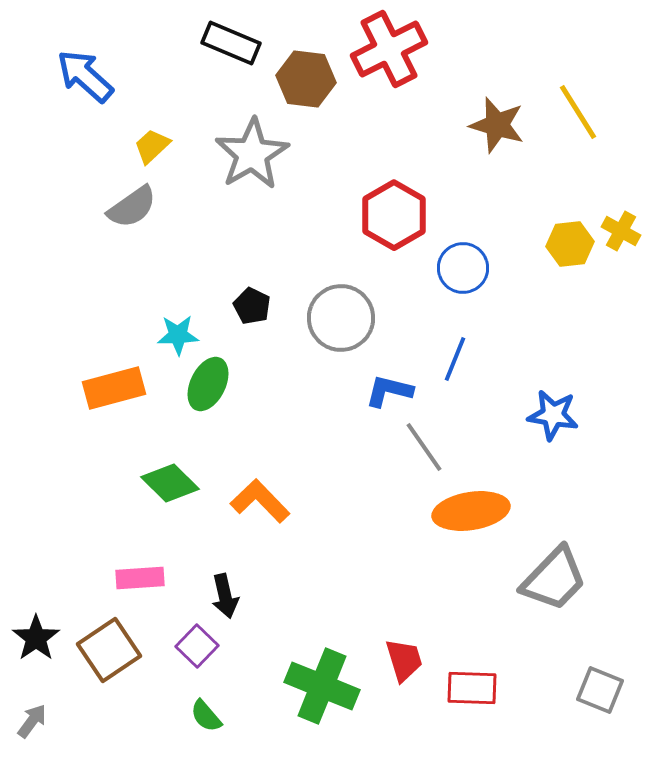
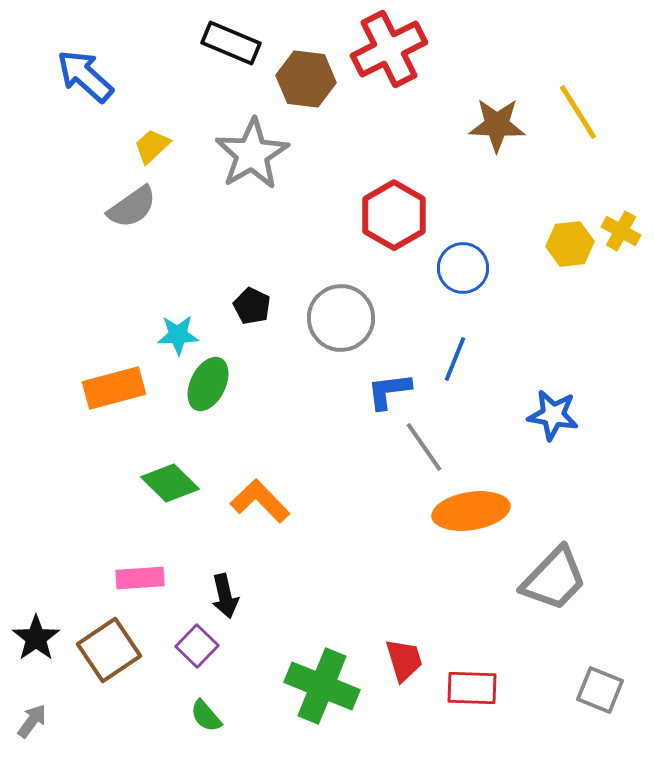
brown star: rotated 14 degrees counterclockwise
blue L-shape: rotated 21 degrees counterclockwise
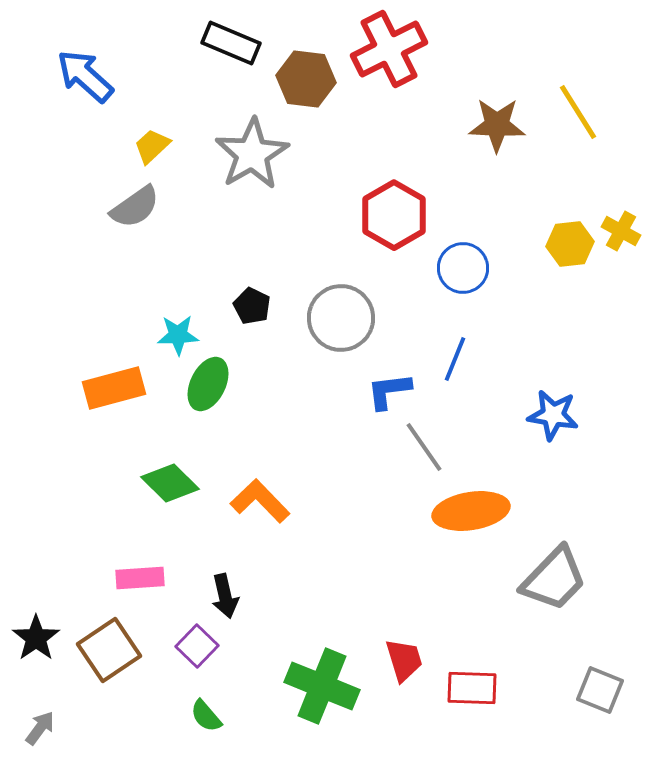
gray semicircle: moved 3 px right
gray arrow: moved 8 px right, 7 px down
